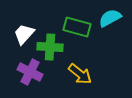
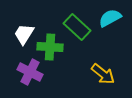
green rectangle: rotated 28 degrees clockwise
white trapezoid: rotated 10 degrees counterclockwise
yellow arrow: moved 23 px right
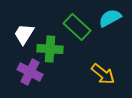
green cross: moved 2 px down
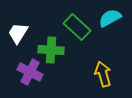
white trapezoid: moved 6 px left, 1 px up
green cross: moved 1 px right, 1 px down
yellow arrow: rotated 145 degrees counterclockwise
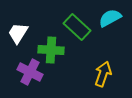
yellow arrow: rotated 35 degrees clockwise
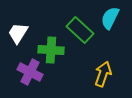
cyan semicircle: rotated 35 degrees counterclockwise
green rectangle: moved 3 px right, 3 px down
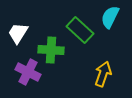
cyan semicircle: moved 1 px up
purple cross: moved 2 px left
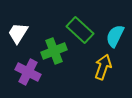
cyan semicircle: moved 5 px right, 19 px down
green cross: moved 3 px right, 1 px down; rotated 25 degrees counterclockwise
yellow arrow: moved 7 px up
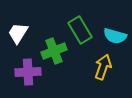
green rectangle: rotated 16 degrees clockwise
cyan semicircle: rotated 100 degrees counterclockwise
purple cross: rotated 30 degrees counterclockwise
